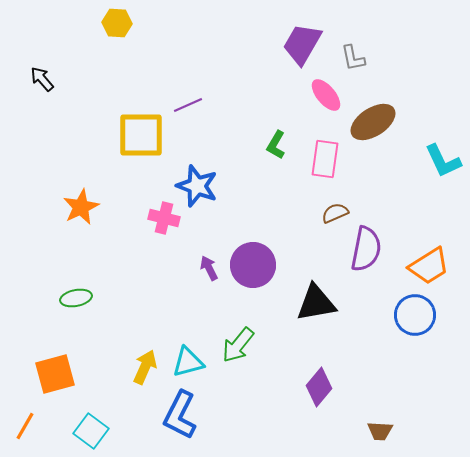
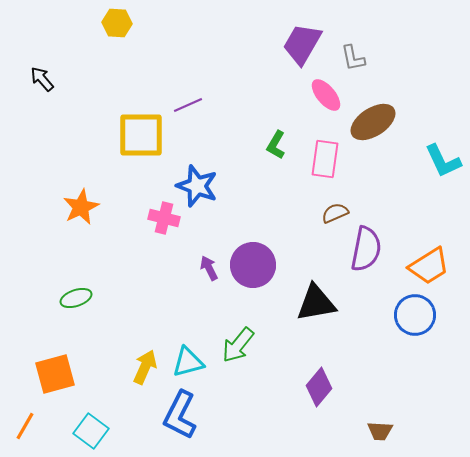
green ellipse: rotated 8 degrees counterclockwise
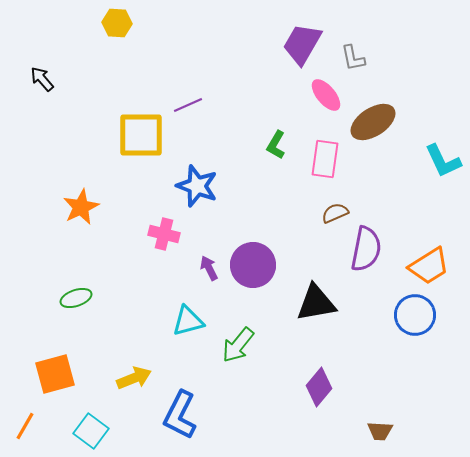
pink cross: moved 16 px down
cyan triangle: moved 41 px up
yellow arrow: moved 11 px left, 11 px down; rotated 44 degrees clockwise
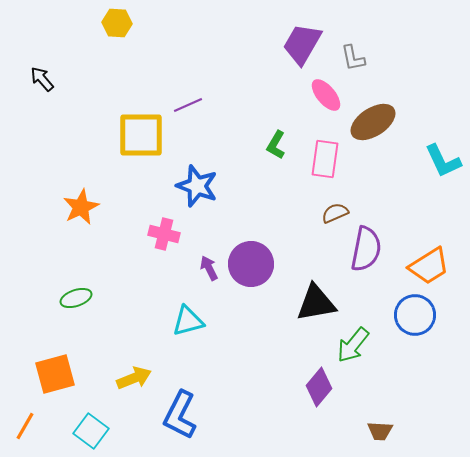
purple circle: moved 2 px left, 1 px up
green arrow: moved 115 px right
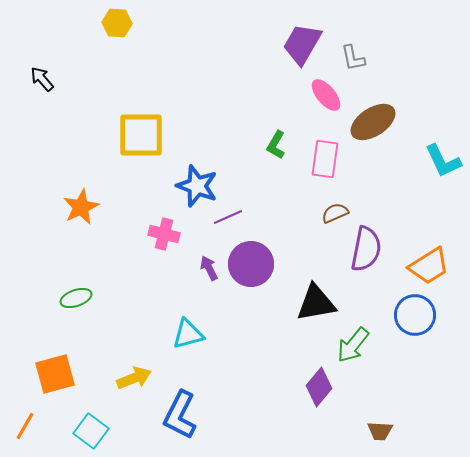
purple line: moved 40 px right, 112 px down
cyan triangle: moved 13 px down
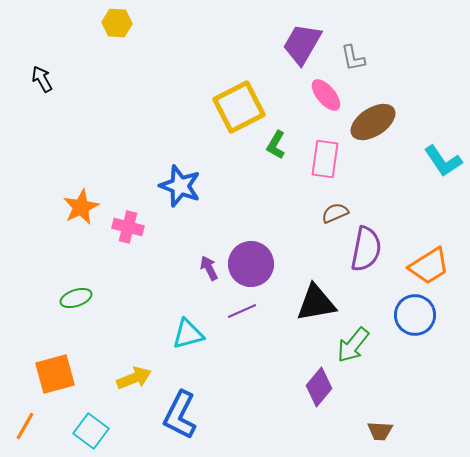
black arrow: rotated 12 degrees clockwise
yellow square: moved 98 px right, 28 px up; rotated 27 degrees counterclockwise
cyan L-shape: rotated 9 degrees counterclockwise
blue star: moved 17 px left
purple line: moved 14 px right, 94 px down
pink cross: moved 36 px left, 7 px up
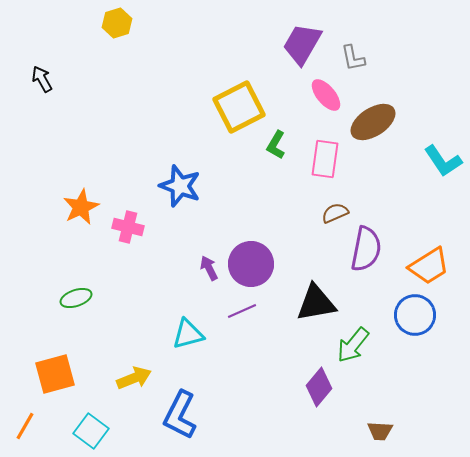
yellow hexagon: rotated 20 degrees counterclockwise
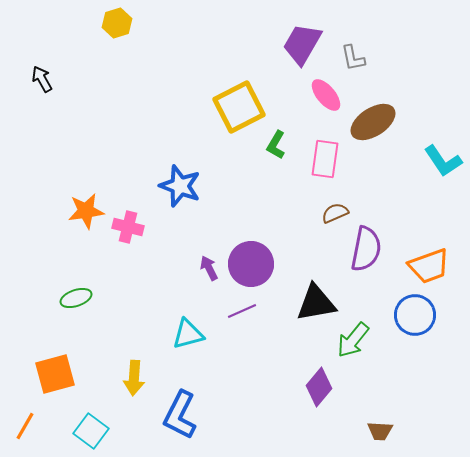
orange star: moved 5 px right, 4 px down; rotated 18 degrees clockwise
orange trapezoid: rotated 12 degrees clockwise
green arrow: moved 5 px up
yellow arrow: rotated 116 degrees clockwise
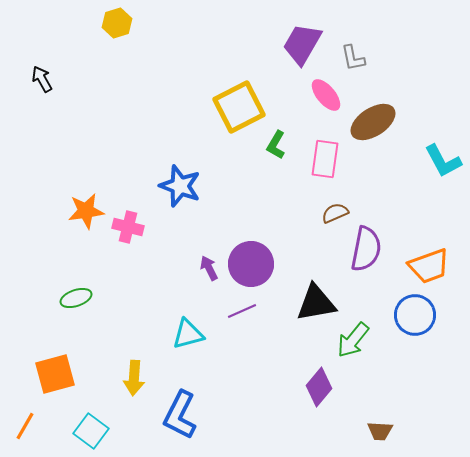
cyan L-shape: rotated 6 degrees clockwise
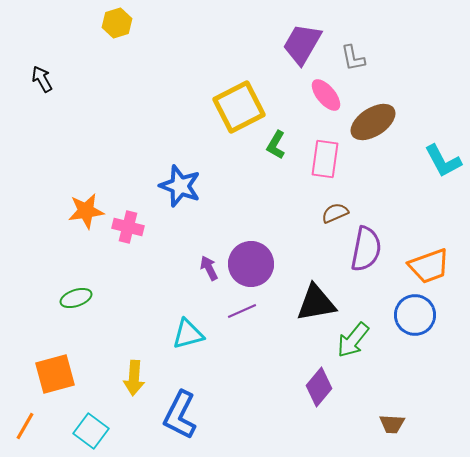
brown trapezoid: moved 12 px right, 7 px up
